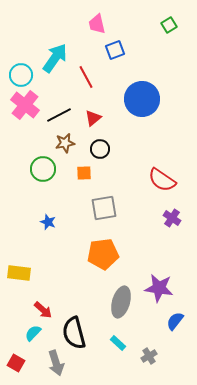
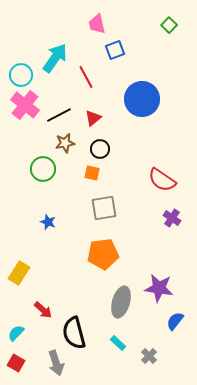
green square: rotated 14 degrees counterclockwise
orange square: moved 8 px right; rotated 14 degrees clockwise
yellow rectangle: rotated 65 degrees counterclockwise
cyan semicircle: moved 17 px left
gray cross: rotated 14 degrees counterclockwise
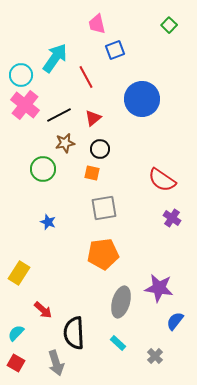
black semicircle: rotated 12 degrees clockwise
gray cross: moved 6 px right
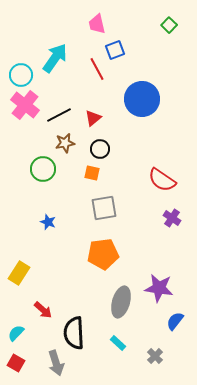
red line: moved 11 px right, 8 px up
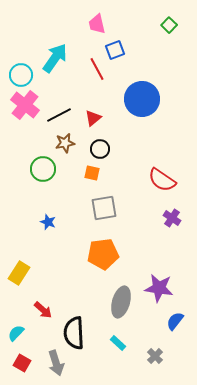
red square: moved 6 px right
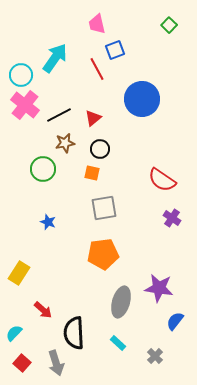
cyan semicircle: moved 2 px left
red square: rotated 12 degrees clockwise
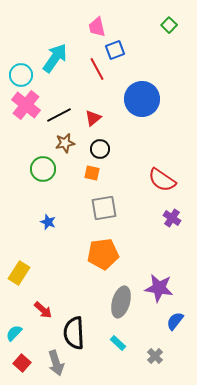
pink trapezoid: moved 3 px down
pink cross: moved 1 px right
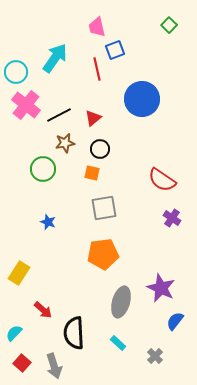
red line: rotated 15 degrees clockwise
cyan circle: moved 5 px left, 3 px up
purple star: moved 2 px right; rotated 16 degrees clockwise
gray arrow: moved 2 px left, 3 px down
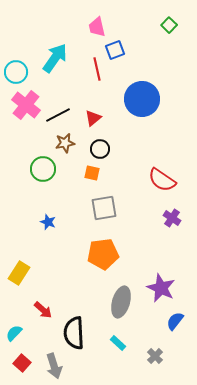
black line: moved 1 px left
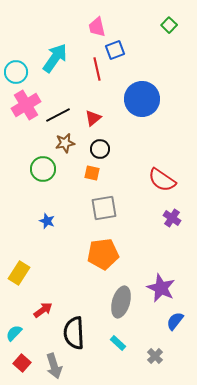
pink cross: rotated 20 degrees clockwise
blue star: moved 1 px left, 1 px up
red arrow: rotated 78 degrees counterclockwise
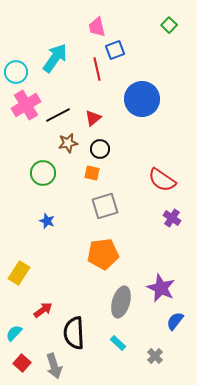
brown star: moved 3 px right
green circle: moved 4 px down
gray square: moved 1 px right, 2 px up; rotated 8 degrees counterclockwise
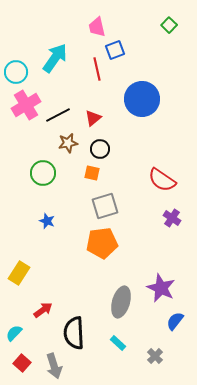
orange pentagon: moved 1 px left, 11 px up
